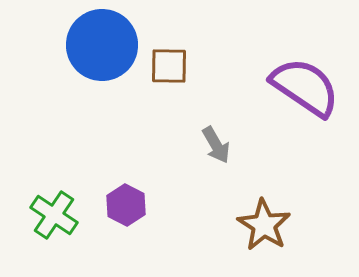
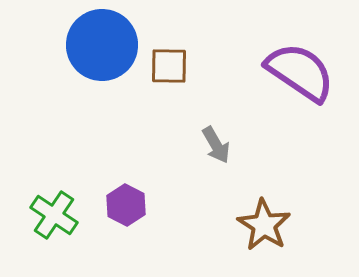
purple semicircle: moved 5 px left, 15 px up
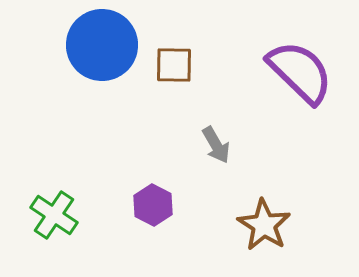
brown square: moved 5 px right, 1 px up
purple semicircle: rotated 10 degrees clockwise
purple hexagon: moved 27 px right
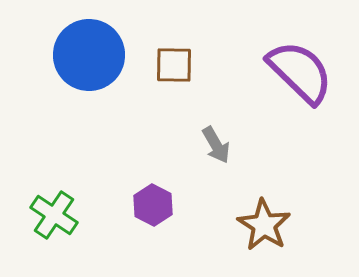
blue circle: moved 13 px left, 10 px down
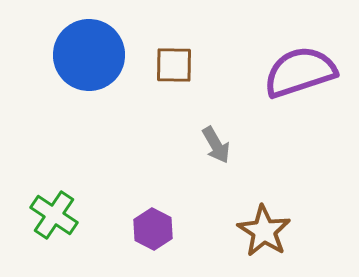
purple semicircle: rotated 62 degrees counterclockwise
purple hexagon: moved 24 px down
brown star: moved 6 px down
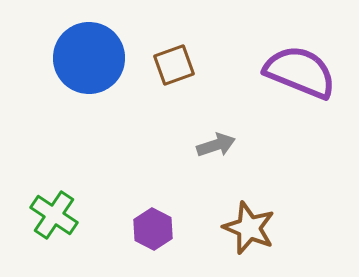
blue circle: moved 3 px down
brown square: rotated 21 degrees counterclockwise
purple semicircle: rotated 40 degrees clockwise
gray arrow: rotated 78 degrees counterclockwise
brown star: moved 15 px left, 3 px up; rotated 10 degrees counterclockwise
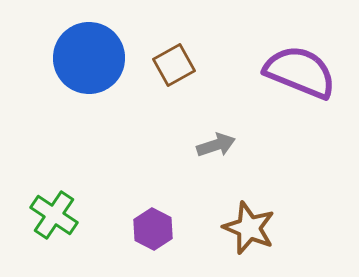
brown square: rotated 9 degrees counterclockwise
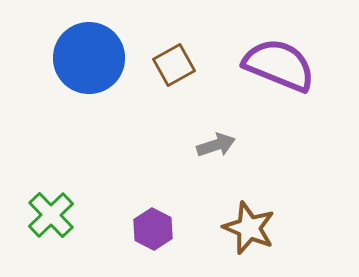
purple semicircle: moved 21 px left, 7 px up
green cross: moved 3 px left; rotated 12 degrees clockwise
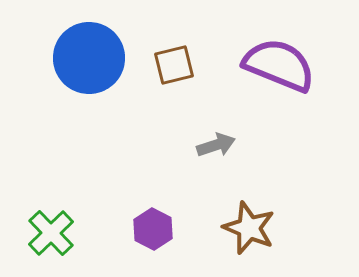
brown square: rotated 15 degrees clockwise
green cross: moved 18 px down
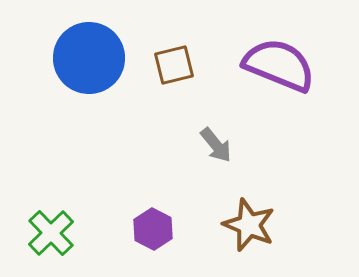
gray arrow: rotated 69 degrees clockwise
brown star: moved 3 px up
